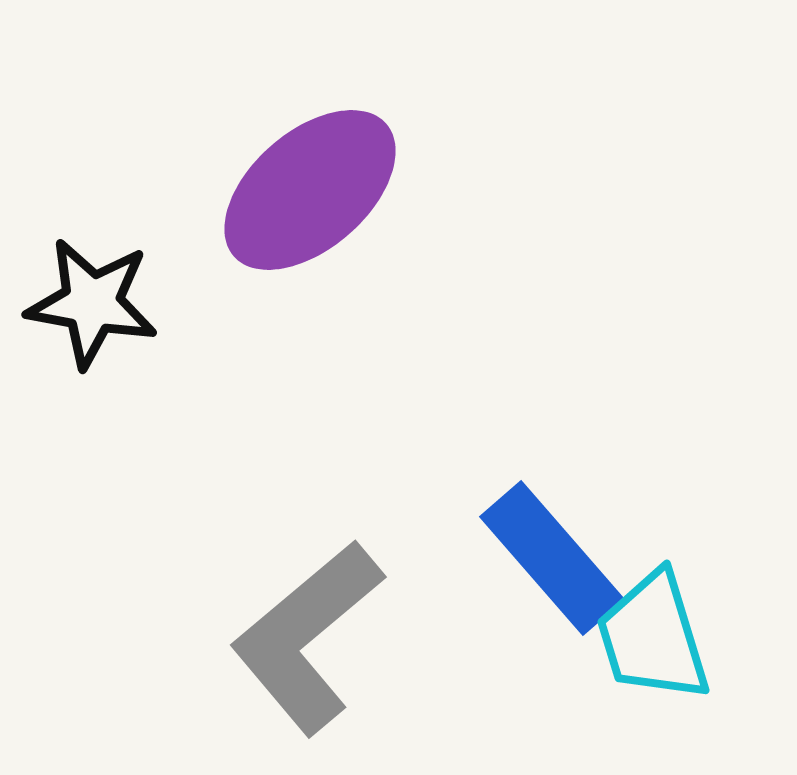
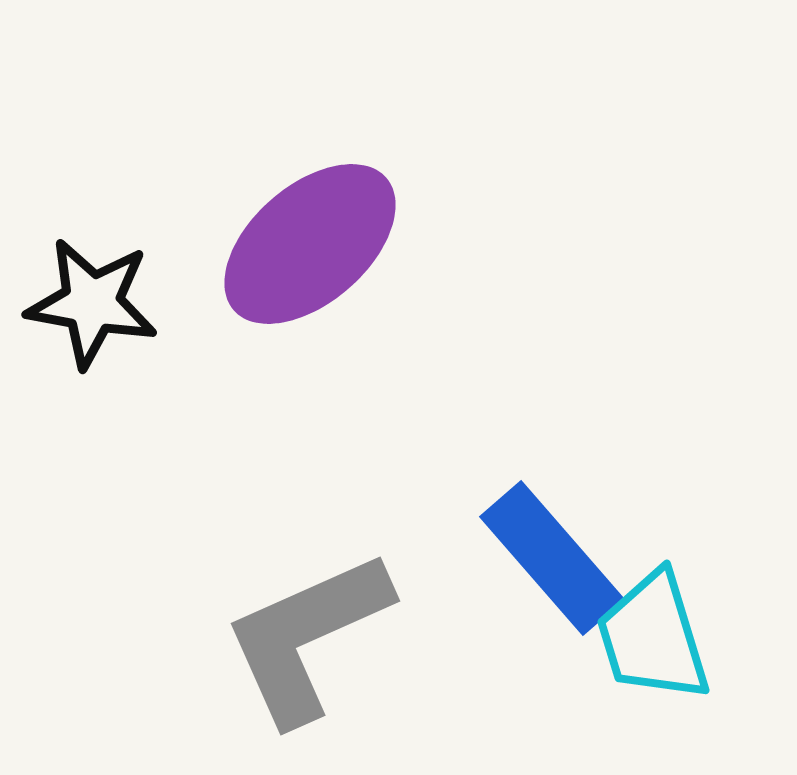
purple ellipse: moved 54 px down
gray L-shape: rotated 16 degrees clockwise
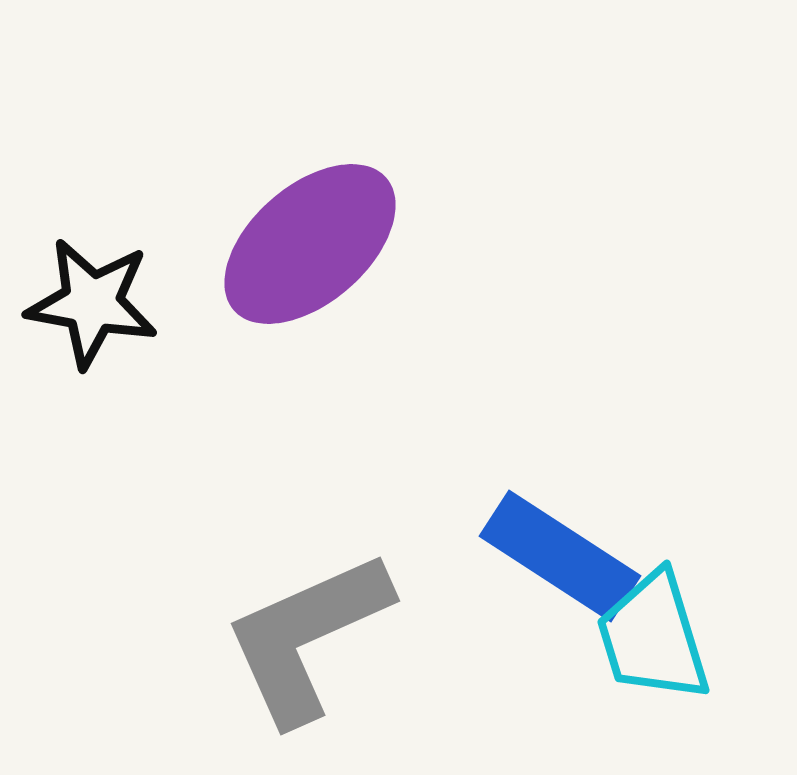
blue rectangle: moved 8 px right, 2 px up; rotated 16 degrees counterclockwise
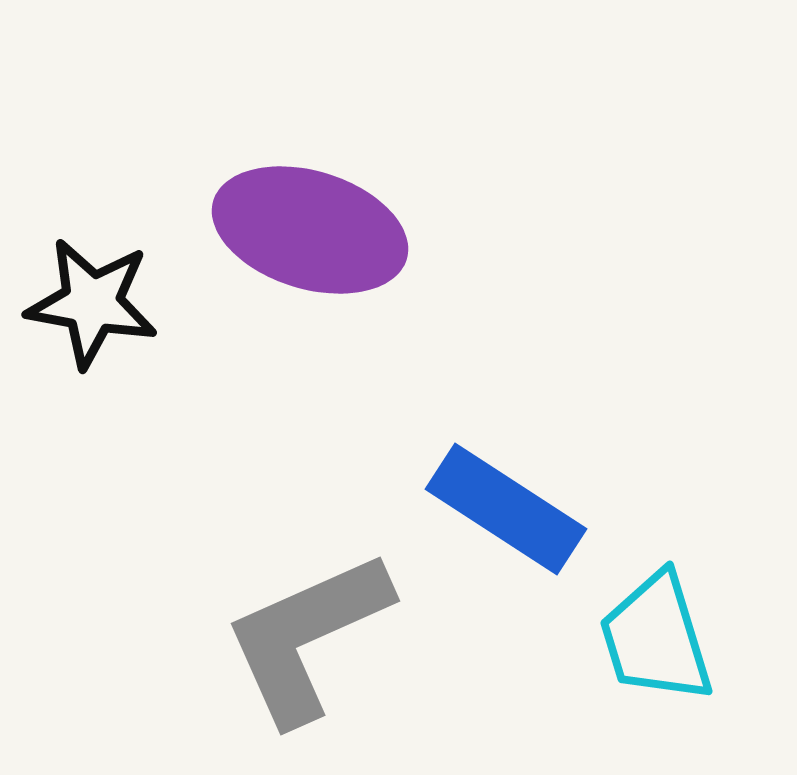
purple ellipse: moved 14 px up; rotated 58 degrees clockwise
blue rectangle: moved 54 px left, 47 px up
cyan trapezoid: moved 3 px right, 1 px down
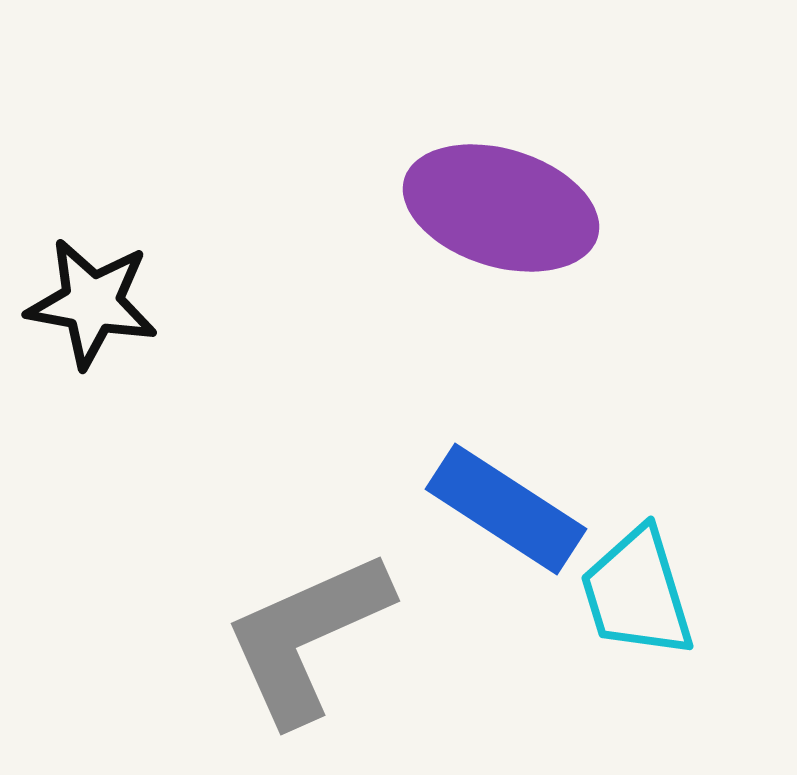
purple ellipse: moved 191 px right, 22 px up
cyan trapezoid: moved 19 px left, 45 px up
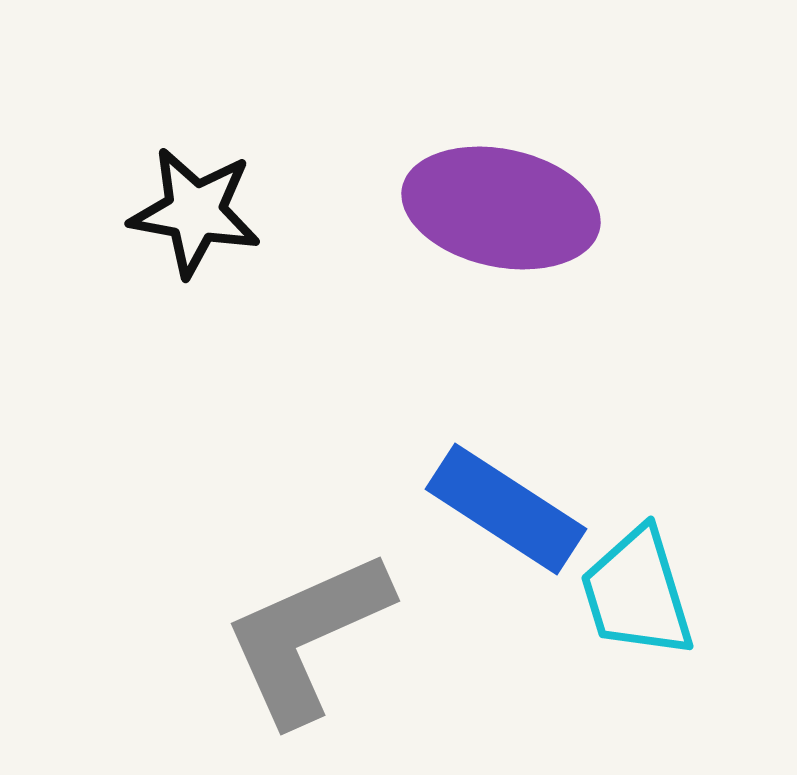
purple ellipse: rotated 5 degrees counterclockwise
black star: moved 103 px right, 91 px up
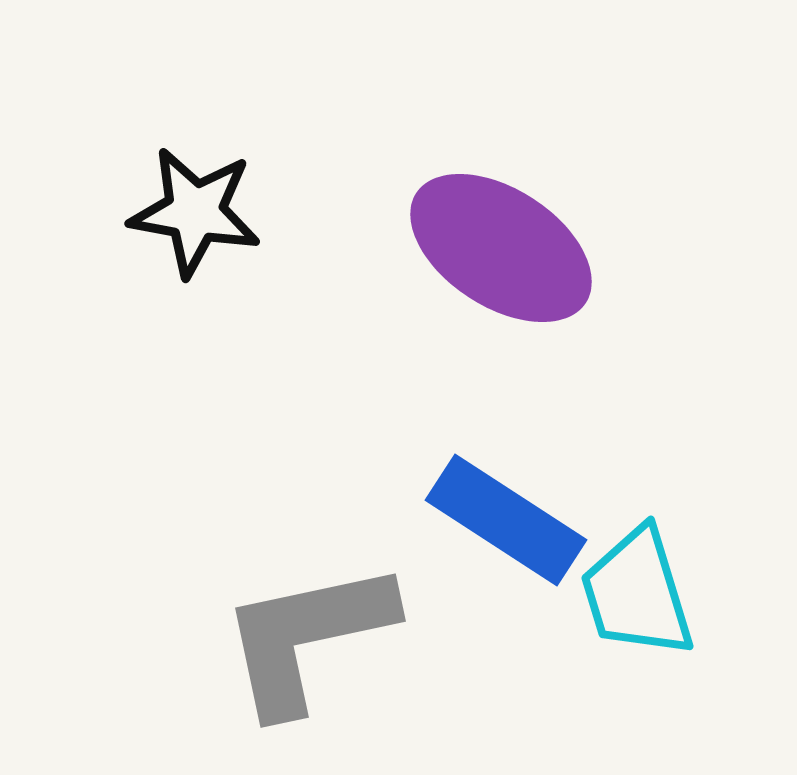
purple ellipse: moved 40 px down; rotated 21 degrees clockwise
blue rectangle: moved 11 px down
gray L-shape: rotated 12 degrees clockwise
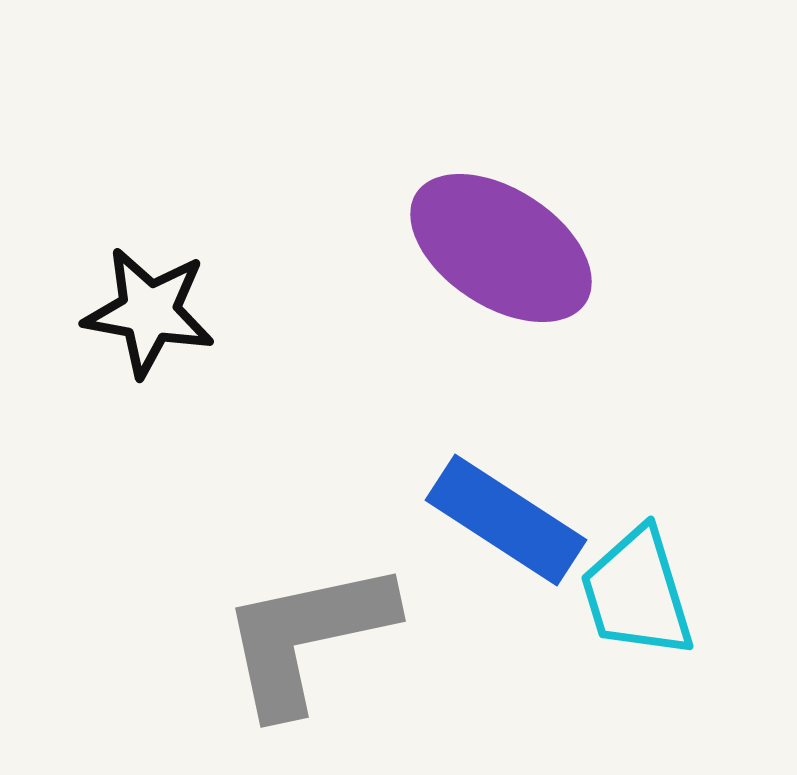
black star: moved 46 px left, 100 px down
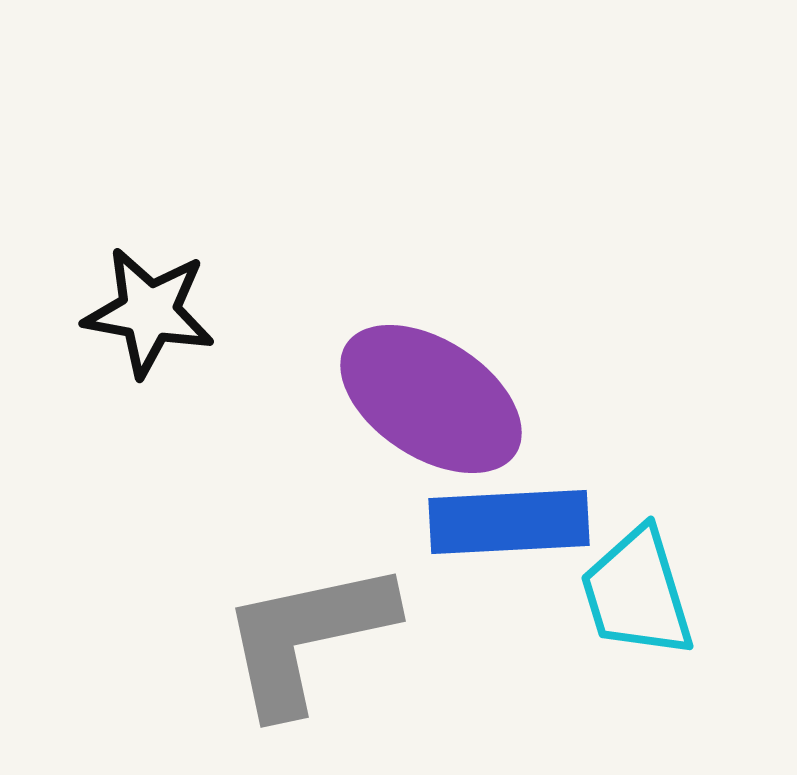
purple ellipse: moved 70 px left, 151 px down
blue rectangle: moved 3 px right, 2 px down; rotated 36 degrees counterclockwise
